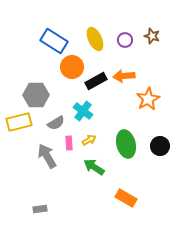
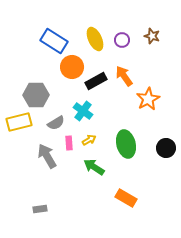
purple circle: moved 3 px left
orange arrow: rotated 60 degrees clockwise
black circle: moved 6 px right, 2 px down
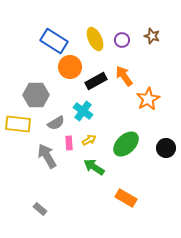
orange circle: moved 2 px left
yellow rectangle: moved 1 px left, 2 px down; rotated 20 degrees clockwise
green ellipse: rotated 60 degrees clockwise
gray rectangle: rotated 48 degrees clockwise
